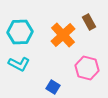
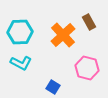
cyan L-shape: moved 2 px right, 1 px up
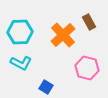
blue square: moved 7 px left
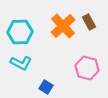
orange cross: moved 9 px up
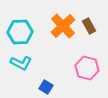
brown rectangle: moved 4 px down
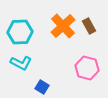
blue square: moved 4 px left
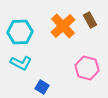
brown rectangle: moved 1 px right, 6 px up
